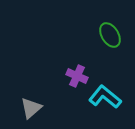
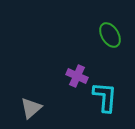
cyan L-shape: rotated 56 degrees clockwise
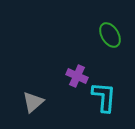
cyan L-shape: moved 1 px left
gray triangle: moved 2 px right, 6 px up
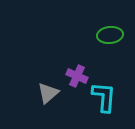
green ellipse: rotated 65 degrees counterclockwise
gray triangle: moved 15 px right, 9 px up
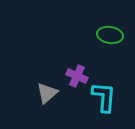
green ellipse: rotated 15 degrees clockwise
gray triangle: moved 1 px left
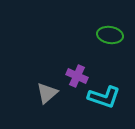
cyan L-shape: rotated 104 degrees clockwise
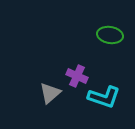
gray triangle: moved 3 px right
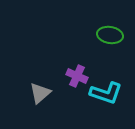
gray triangle: moved 10 px left
cyan L-shape: moved 2 px right, 4 px up
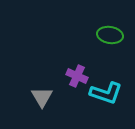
gray triangle: moved 2 px right, 4 px down; rotated 20 degrees counterclockwise
